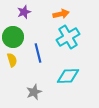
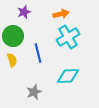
green circle: moved 1 px up
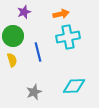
cyan cross: rotated 20 degrees clockwise
blue line: moved 1 px up
cyan diamond: moved 6 px right, 10 px down
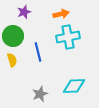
gray star: moved 6 px right, 2 px down
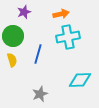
blue line: moved 2 px down; rotated 30 degrees clockwise
cyan diamond: moved 6 px right, 6 px up
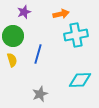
cyan cross: moved 8 px right, 2 px up
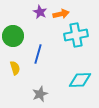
purple star: moved 16 px right; rotated 24 degrees counterclockwise
yellow semicircle: moved 3 px right, 8 px down
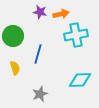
purple star: rotated 16 degrees counterclockwise
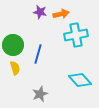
green circle: moved 9 px down
cyan diamond: rotated 50 degrees clockwise
